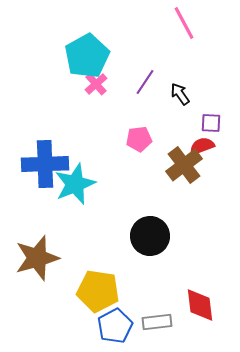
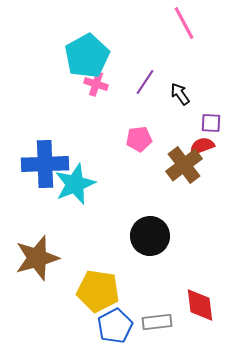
pink cross: rotated 30 degrees counterclockwise
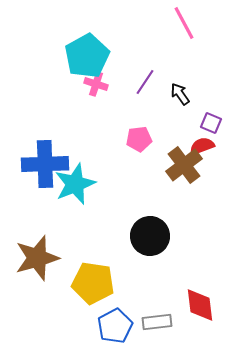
purple square: rotated 20 degrees clockwise
yellow pentagon: moved 5 px left, 8 px up
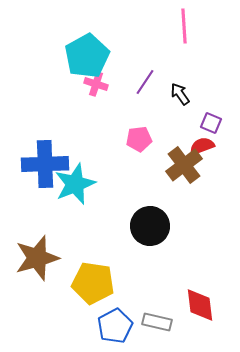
pink line: moved 3 px down; rotated 24 degrees clockwise
black circle: moved 10 px up
gray rectangle: rotated 20 degrees clockwise
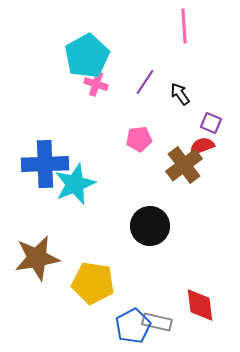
brown star: rotated 6 degrees clockwise
blue pentagon: moved 18 px right
